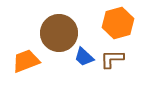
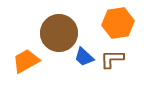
orange hexagon: rotated 8 degrees clockwise
orange trapezoid: rotated 8 degrees counterclockwise
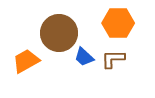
orange hexagon: rotated 8 degrees clockwise
brown L-shape: moved 1 px right
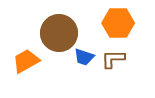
blue trapezoid: rotated 25 degrees counterclockwise
